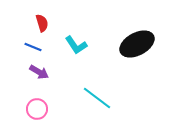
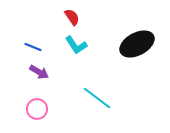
red semicircle: moved 30 px right, 6 px up; rotated 18 degrees counterclockwise
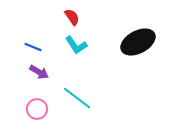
black ellipse: moved 1 px right, 2 px up
cyan line: moved 20 px left
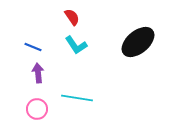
black ellipse: rotated 12 degrees counterclockwise
purple arrow: moved 1 px left, 1 px down; rotated 126 degrees counterclockwise
cyan line: rotated 28 degrees counterclockwise
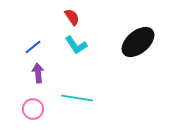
blue line: rotated 60 degrees counterclockwise
pink circle: moved 4 px left
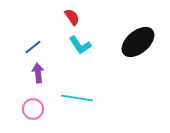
cyan L-shape: moved 4 px right
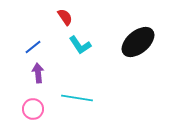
red semicircle: moved 7 px left
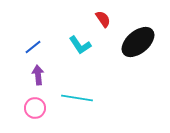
red semicircle: moved 38 px right, 2 px down
purple arrow: moved 2 px down
pink circle: moved 2 px right, 1 px up
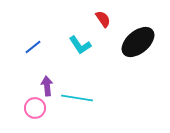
purple arrow: moved 9 px right, 11 px down
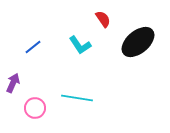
purple arrow: moved 34 px left, 3 px up; rotated 30 degrees clockwise
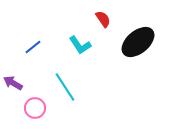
purple arrow: rotated 84 degrees counterclockwise
cyan line: moved 12 px left, 11 px up; rotated 48 degrees clockwise
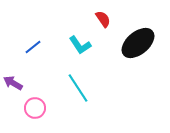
black ellipse: moved 1 px down
cyan line: moved 13 px right, 1 px down
